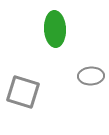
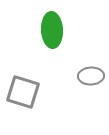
green ellipse: moved 3 px left, 1 px down
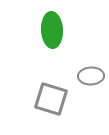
gray square: moved 28 px right, 7 px down
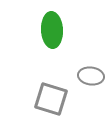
gray ellipse: rotated 10 degrees clockwise
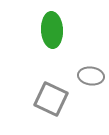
gray square: rotated 8 degrees clockwise
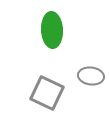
gray square: moved 4 px left, 6 px up
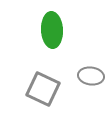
gray square: moved 4 px left, 4 px up
